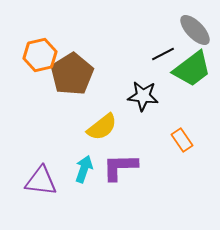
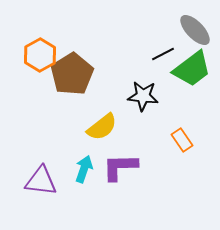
orange hexagon: rotated 16 degrees counterclockwise
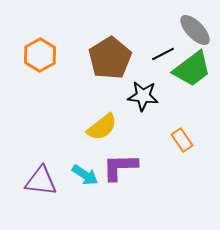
brown pentagon: moved 38 px right, 16 px up
cyan arrow: moved 1 px right, 6 px down; rotated 104 degrees clockwise
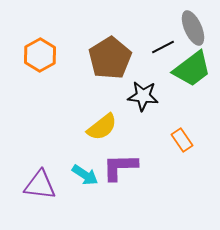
gray ellipse: moved 2 px left, 2 px up; rotated 20 degrees clockwise
black line: moved 7 px up
purple triangle: moved 1 px left, 4 px down
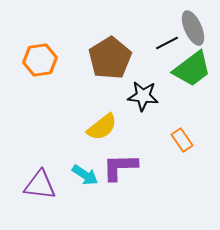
black line: moved 4 px right, 4 px up
orange hexagon: moved 5 px down; rotated 20 degrees clockwise
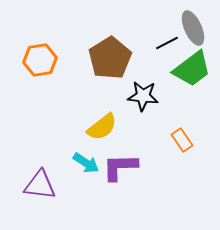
cyan arrow: moved 1 px right, 12 px up
